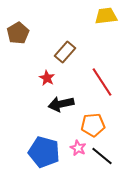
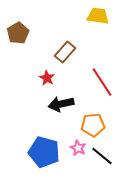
yellow trapezoid: moved 8 px left; rotated 15 degrees clockwise
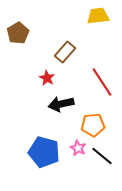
yellow trapezoid: rotated 15 degrees counterclockwise
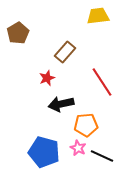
red star: rotated 21 degrees clockwise
orange pentagon: moved 7 px left
black line: rotated 15 degrees counterclockwise
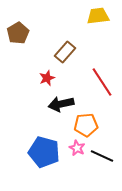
pink star: moved 1 px left
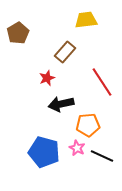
yellow trapezoid: moved 12 px left, 4 px down
orange pentagon: moved 2 px right
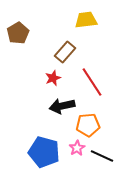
red star: moved 6 px right
red line: moved 10 px left
black arrow: moved 1 px right, 2 px down
pink star: rotated 14 degrees clockwise
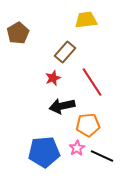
blue pentagon: rotated 20 degrees counterclockwise
